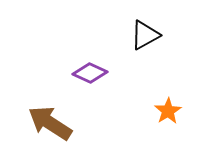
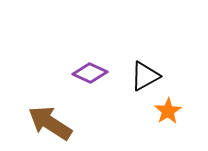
black triangle: moved 41 px down
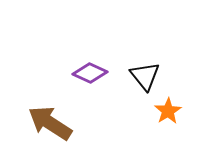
black triangle: rotated 40 degrees counterclockwise
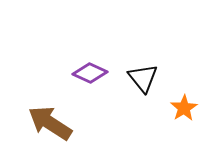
black triangle: moved 2 px left, 2 px down
orange star: moved 16 px right, 3 px up
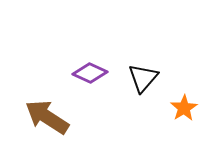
black triangle: rotated 20 degrees clockwise
brown arrow: moved 3 px left, 6 px up
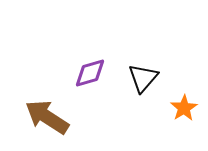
purple diamond: rotated 40 degrees counterclockwise
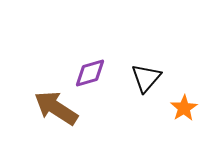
black triangle: moved 3 px right
brown arrow: moved 9 px right, 9 px up
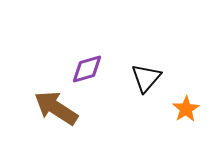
purple diamond: moved 3 px left, 4 px up
orange star: moved 2 px right, 1 px down
